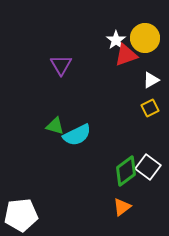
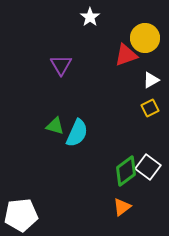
white star: moved 26 px left, 23 px up
cyan semicircle: moved 2 px up; rotated 40 degrees counterclockwise
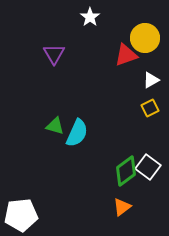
purple triangle: moved 7 px left, 11 px up
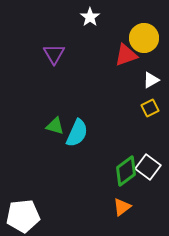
yellow circle: moved 1 px left
white pentagon: moved 2 px right, 1 px down
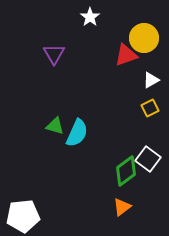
white square: moved 8 px up
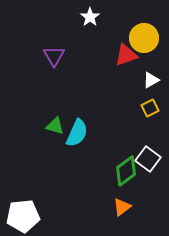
purple triangle: moved 2 px down
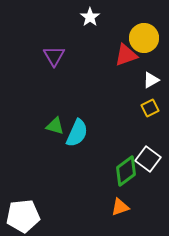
orange triangle: moved 2 px left; rotated 18 degrees clockwise
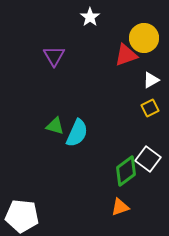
white pentagon: moved 1 px left; rotated 12 degrees clockwise
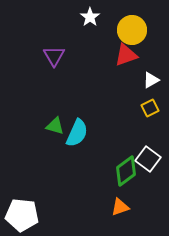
yellow circle: moved 12 px left, 8 px up
white pentagon: moved 1 px up
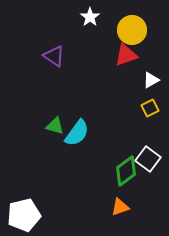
purple triangle: rotated 25 degrees counterclockwise
cyan semicircle: rotated 12 degrees clockwise
white pentagon: moved 2 px right; rotated 20 degrees counterclockwise
